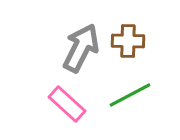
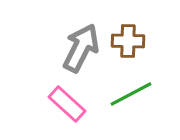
green line: moved 1 px right, 1 px up
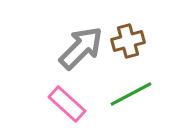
brown cross: rotated 16 degrees counterclockwise
gray arrow: rotated 18 degrees clockwise
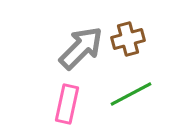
brown cross: moved 2 px up
pink rectangle: rotated 60 degrees clockwise
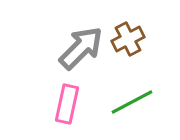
brown cross: rotated 12 degrees counterclockwise
green line: moved 1 px right, 8 px down
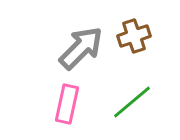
brown cross: moved 6 px right, 3 px up; rotated 8 degrees clockwise
green line: rotated 12 degrees counterclockwise
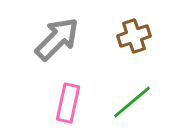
gray arrow: moved 24 px left, 9 px up
pink rectangle: moved 1 px right, 1 px up
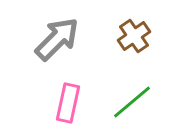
brown cross: rotated 16 degrees counterclockwise
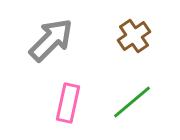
gray arrow: moved 6 px left, 1 px down
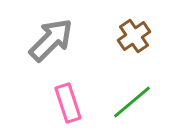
pink rectangle: rotated 30 degrees counterclockwise
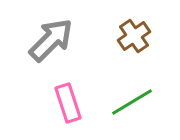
green line: rotated 9 degrees clockwise
